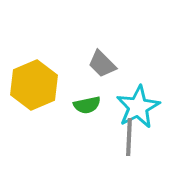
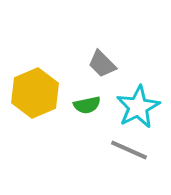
yellow hexagon: moved 1 px right, 8 px down
gray line: moved 13 px down; rotated 69 degrees counterclockwise
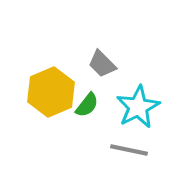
yellow hexagon: moved 16 px right, 1 px up
green semicircle: rotated 40 degrees counterclockwise
gray line: rotated 12 degrees counterclockwise
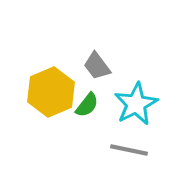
gray trapezoid: moved 5 px left, 2 px down; rotated 8 degrees clockwise
cyan star: moved 2 px left, 3 px up
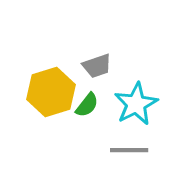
gray trapezoid: rotated 72 degrees counterclockwise
yellow hexagon: rotated 6 degrees clockwise
gray line: rotated 12 degrees counterclockwise
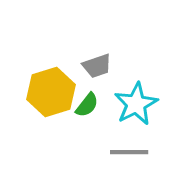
gray line: moved 2 px down
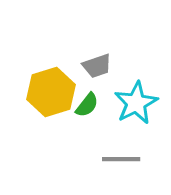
cyan star: moved 1 px up
gray line: moved 8 px left, 7 px down
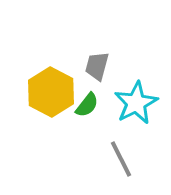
gray trapezoid: rotated 124 degrees clockwise
yellow hexagon: rotated 15 degrees counterclockwise
gray line: rotated 63 degrees clockwise
